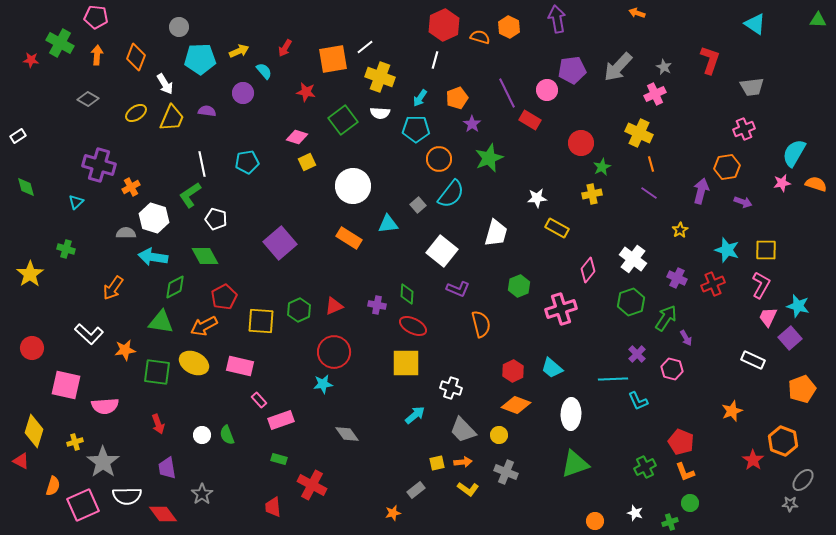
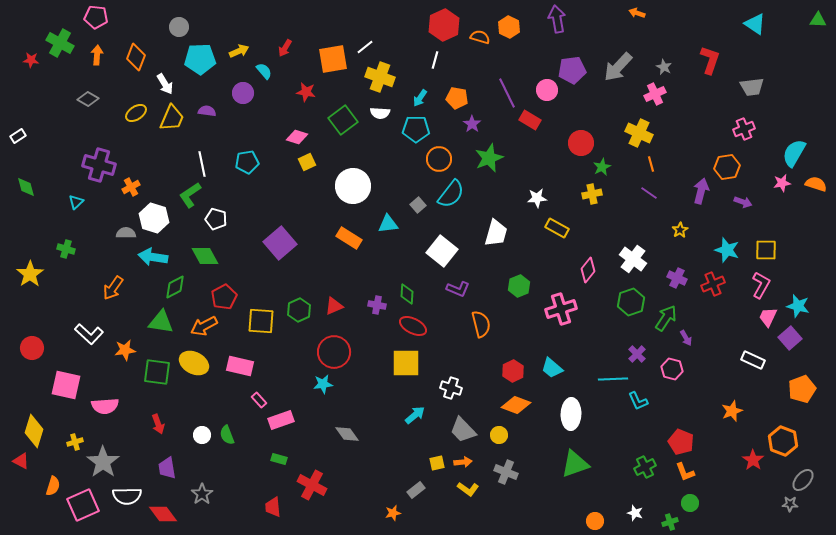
orange pentagon at (457, 98): rotated 30 degrees clockwise
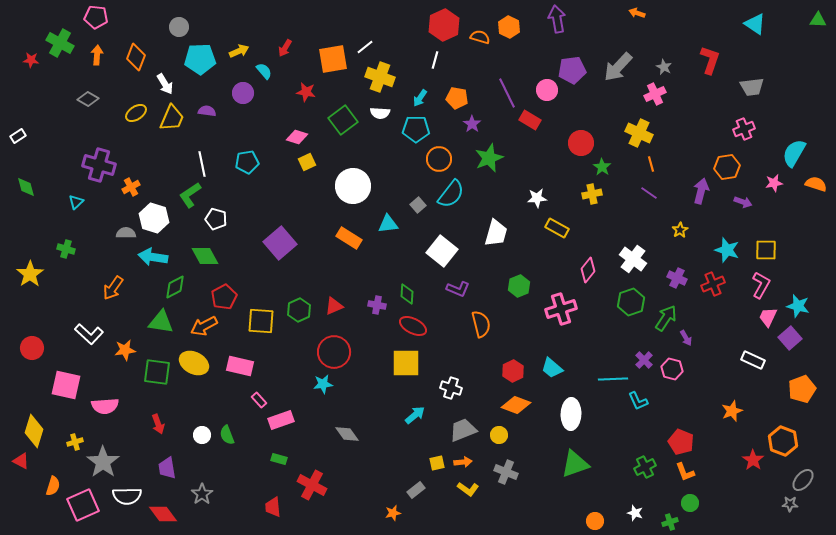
green star at (602, 167): rotated 12 degrees counterclockwise
pink star at (782, 183): moved 8 px left
purple cross at (637, 354): moved 7 px right, 6 px down
gray trapezoid at (463, 430): rotated 112 degrees clockwise
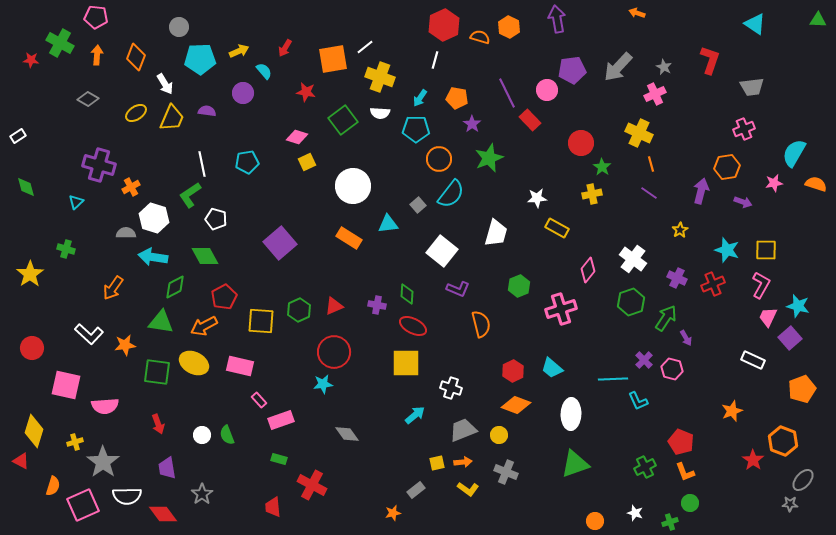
red rectangle at (530, 120): rotated 15 degrees clockwise
orange star at (125, 350): moved 5 px up
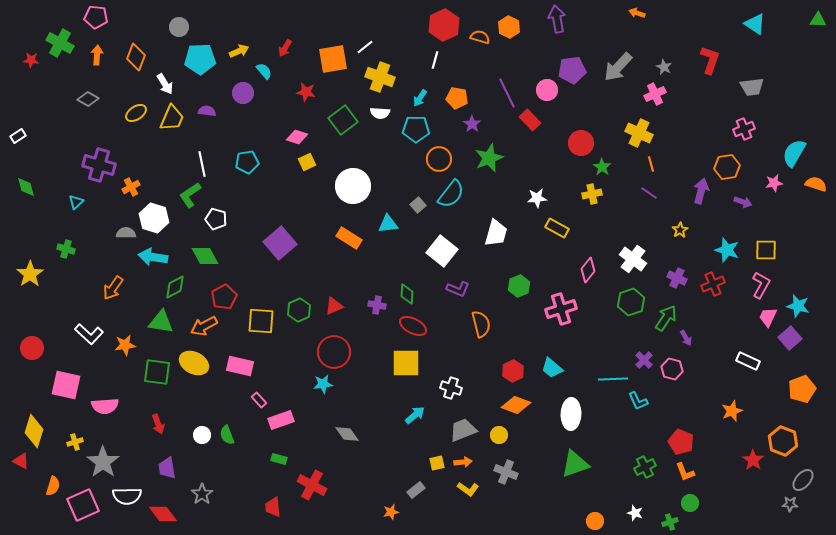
white rectangle at (753, 360): moved 5 px left, 1 px down
orange star at (393, 513): moved 2 px left, 1 px up
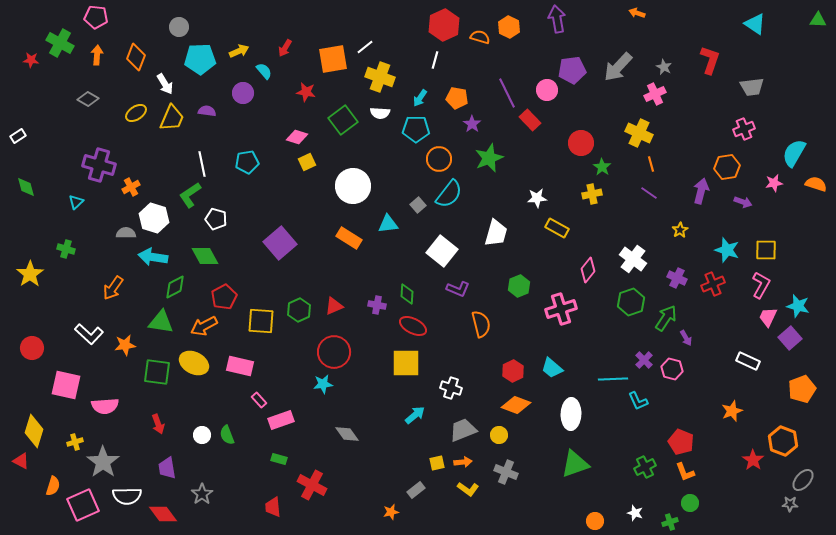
cyan semicircle at (451, 194): moved 2 px left
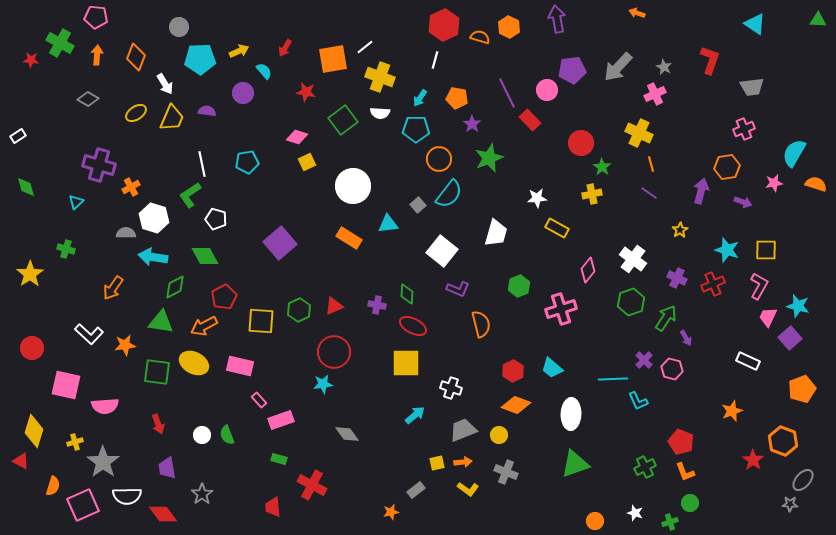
pink L-shape at (761, 285): moved 2 px left, 1 px down
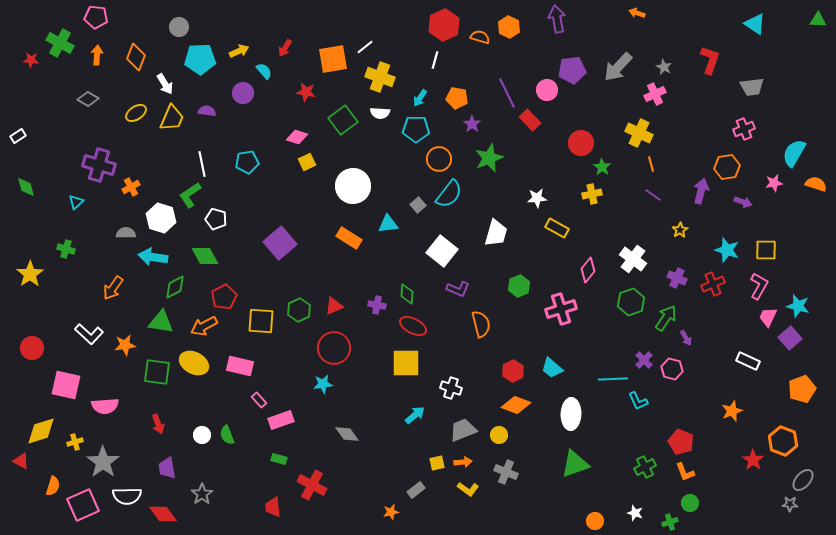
purple line at (649, 193): moved 4 px right, 2 px down
white hexagon at (154, 218): moved 7 px right
red circle at (334, 352): moved 4 px up
yellow diamond at (34, 431): moved 7 px right; rotated 56 degrees clockwise
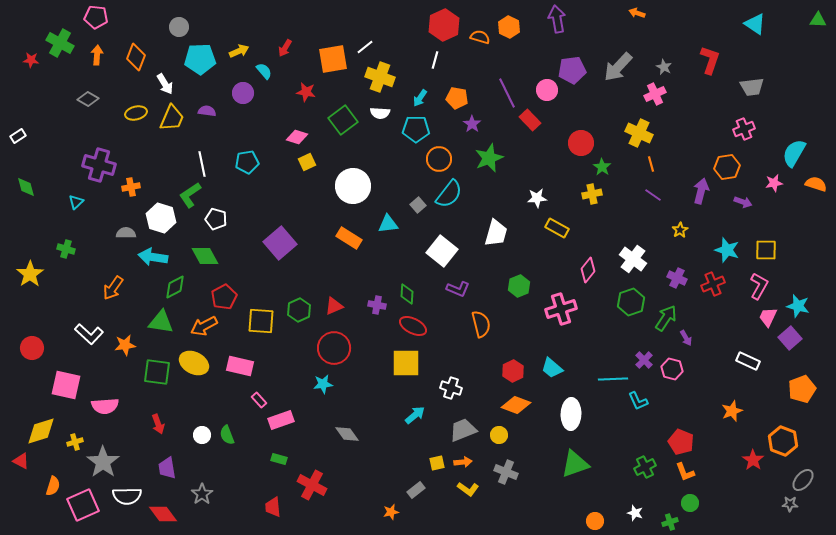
yellow ellipse at (136, 113): rotated 20 degrees clockwise
orange cross at (131, 187): rotated 18 degrees clockwise
